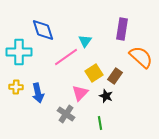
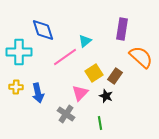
cyan triangle: rotated 16 degrees clockwise
pink line: moved 1 px left
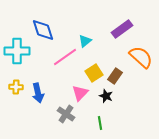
purple rectangle: rotated 45 degrees clockwise
cyan cross: moved 2 px left, 1 px up
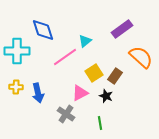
pink triangle: rotated 18 degrees clockwise
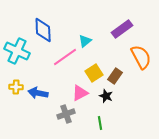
blue diamond: rotated 15 degrees clockwise
cyan cross: rotated 25 degrees clockwise
orange semicircle: rotated 20 degrees clockwise
blue arrow: rotated 114 degrees clockwise
gray cross: rotated 36 degrees clockwise
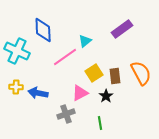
orange semicircle: moved 16 px down
brown rectangle: rotated 42 degrees counterclockwise
black star: rotated 16 degrees clockwise
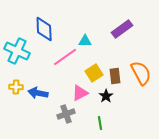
blue diamond: moved 1 px right, 1 px up
cyan triangle: rotated 40 degrees clockwise
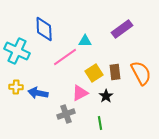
brown rectangle: moved 4 px up
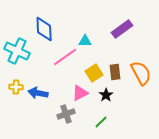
black star: moved 1 px up
green line: moved 1 px right, 1 px up; rotated 56 degrees clockwise
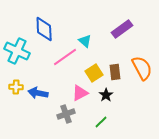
cyan triangle: rotated 40 degrees clockwise
orange semicircle: moved 1 px right, 5 px up
